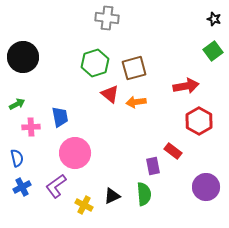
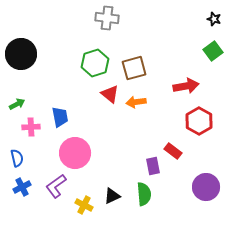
black circle: moved 2 px left, 3 px up
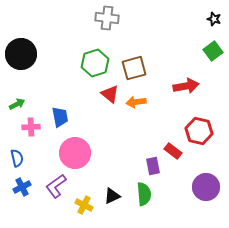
red hexagon: moved 10 px down; rotated 16 degrees counterclockwise
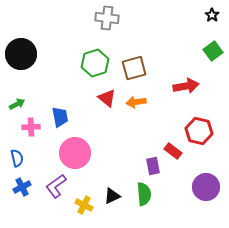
black star: moved 2 px left, 4 px up; rotated 16 degrees clockwise
red triangle: moved 3 px left, 4 px down
